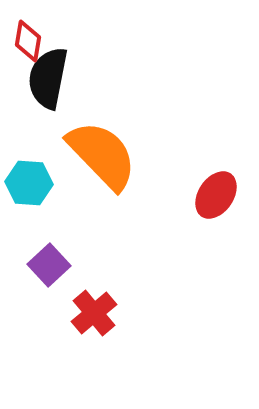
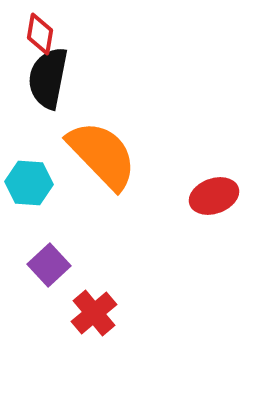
red diamond: moved 12 px right, 7 px up
red ellipse: moved 2 px left, 1 px down; rotated 36 degrees clockwise
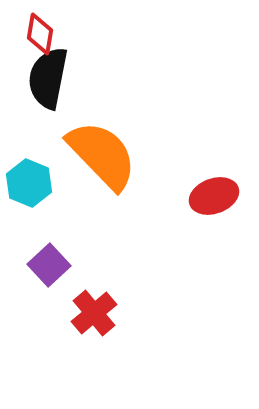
cyan hexagon: rotated 18 degrees clockwise
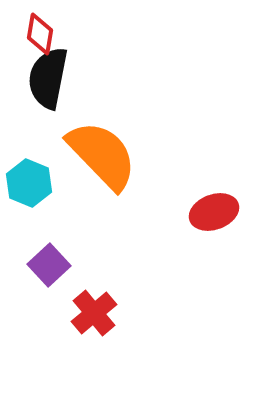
red ellipse: moved 16 px down
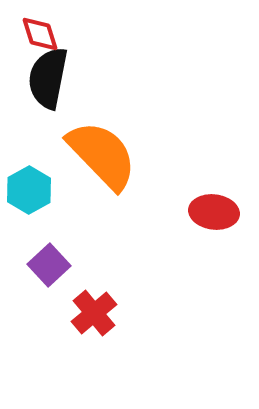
red diamond: rotated 27 degrees counterclockwise
cyan hexagon: moved 7 px down; rotated 9 degrees clockwise
red ellipse: rotated 27 degrees clockwise
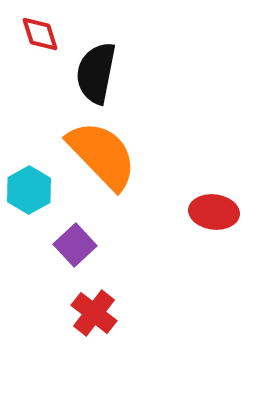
black semicircle: moved 48 px right, 5 px up
purple square: moved 26 px right, 20 px up
red cross: rotated 12 degrees counterclockwise
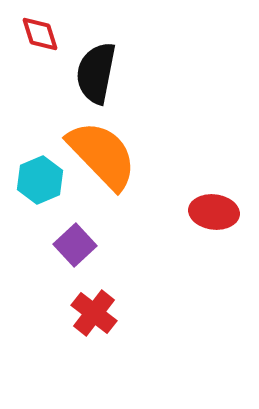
cyan hexagon: moved 11 px right, 10 px up; rotated 6 degrees clockwise
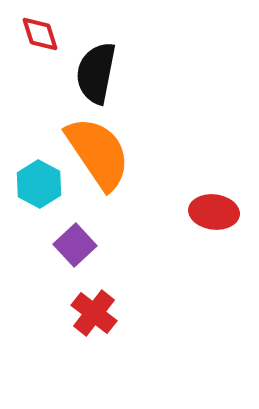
orange semicircle: moved 4 px left, 2 px up; rotated 10 degrees clockwise
cyan hexagon: moved 1 px left, 4 px down; rotated 9 degrees counterclockwise
